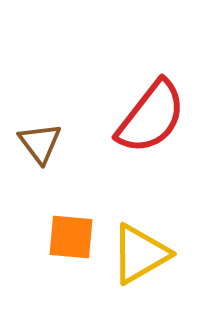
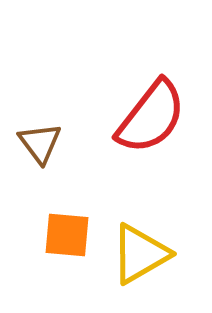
orange square: moved 4 px left, 2 px up
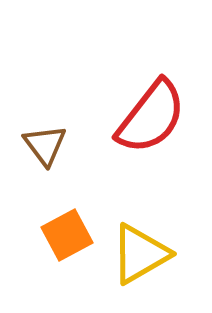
brown triangle: moved 5 px right, 2 px down
orange square: rotated 33 degrees counterclockwise
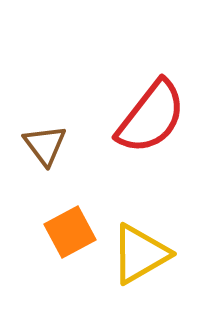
orange square: moved 3 px right, 3 px up
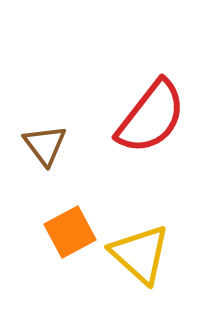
yellow triangle: rotated 48 degrees counterclockwise
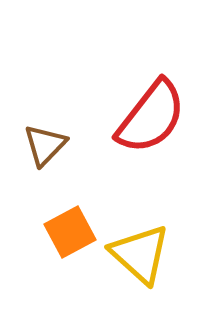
brown triangle: rotated 21 degrees clockwise
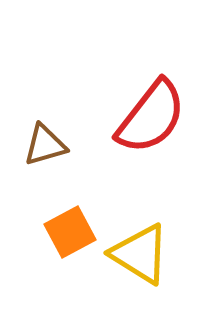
brown triangle: rotated 30 degrees clockwise
yellow triangle: rotated 10 degrees counterclockwise
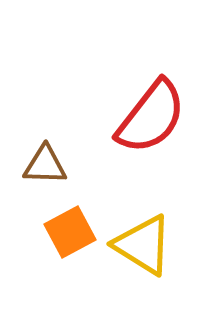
brown triangle: moved 20 px down; rotated 18 degrees clockwise
yellow triangle: moved 3 px right, 9 px up
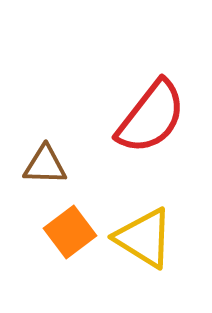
orange square: rotated 9 degrees counterclockwise
yellow triangle: moved 1 px right, 7 px up
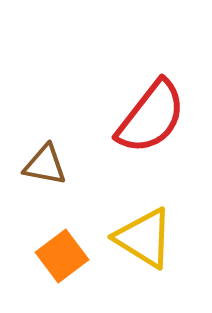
brown triangle: rotated 9 degrees clockwise
orange square: moved 8 px left, 24 px down
